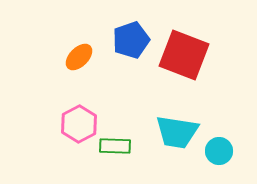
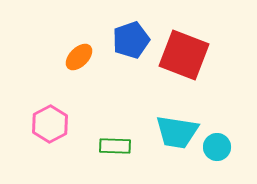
pink hexagon: moved 29 px left
cyan circle: moved 2 px left, 4 px up
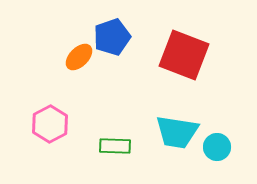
blue pentagon: moved 19 px left, 3 px up
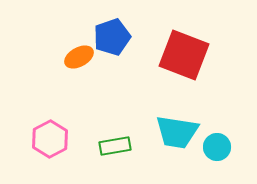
orange ellipse: rotated 16 degrees clockwise
pink hexagon: moved 15 px down
green rectangle: rotated 12 degrees counterclockwise
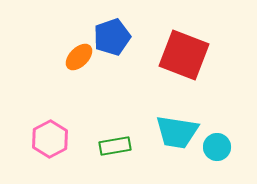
orange ellipse: rotated 16 degrees counterclockwise
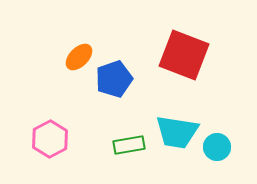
blue pentagon: moved 2 px right, 42 px down
green rectangle: moved 14 px right, 1 px up
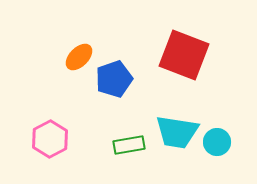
cyan circle: moved 5 px up
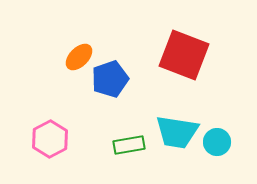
blue pentagon: moved 4 px left
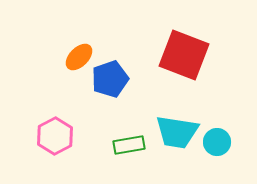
pink hexagon: moved 5 px right, 3 px up
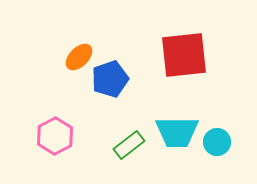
red square: rotated 27 degrees counterclockwise
cyan trapezoid: rotated 9 degrees counterclockwise
green rectangle: rotated 28 degrees counterclockwise
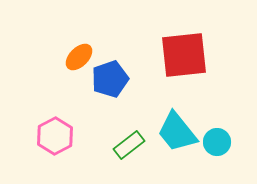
cyan trapezoid: rotated 51 degrees clockwise
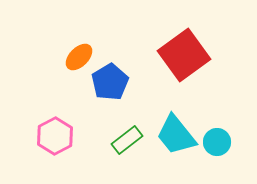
red square: rotated 30 degrees counterclockwise
blue pentagon: moved 3 px down; rotated 12 degrees counterclockwise
cyan trapezoid: moved 1 px left, 3 px down
green rectangle: moved 2 px left, 5 px up
